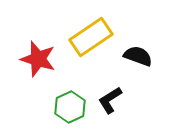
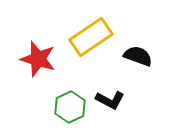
black L-shape: rotated 120 degrees counterclockwise
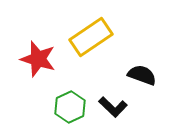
black semicircle: moved 4 px right, 19 px down
black L-shape: moved 3 px right, 7 px down; rotated 16 degrees clockwise
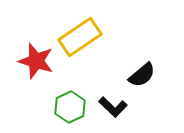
yellow rectangle: moved 11 px left
red star: moved 2 px left, 2 px down
black semicircle: rotated 120 degrees clockwise
